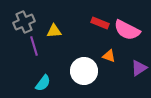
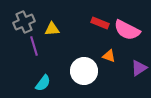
yellow triangle: moved 2 px left, 2 px up
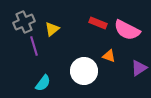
red rectangle: moved 2 px left
yellow triangle: rotated 35 degrees counterclockwise
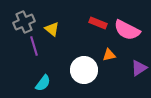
yellow triangle: rotated 42 degrees counterclockwise
orange triangle: moved 1 px up; rotated 32 degrees counterclockwise
white circle: moved 1 px up
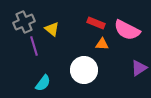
red rectangle: moved 2 px left
orange triangle: moved 7 px left, 11 px up; rotated 16 degrees clockwise
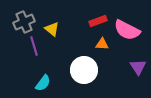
red rectangle: moved 2 px right, 2 px up; rotated 42 degrees counterclockwise
purple triangle: moved 1 px left, 1 px up; rotated 30 degrees counterclockwise
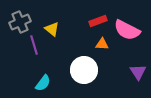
gray cross: moved 4 px left
purple line: moved 1 px up
purple triangle: moved 5 px down
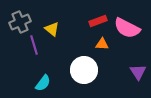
pink semicircle: moved 2 px up
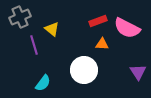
gray cross: moved 5 px up
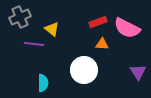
red rectangle: moved 1 px down
purple line: moved 1 px up; rotated 66 degrees counterclockwise
cyan semicircle: rotated 36 degrees counterclockwise
